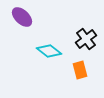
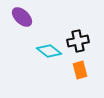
black cross: moved 8 px left, 2 px down; rotated 25 degrees clockwise
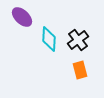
black cross: moved 1 px up; rotated 25 degrees counterclockwise
cyan diamond: moved 12 px up; rotated 55 degrees clockwise
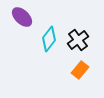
cyan diamond: rotated 35 degrees clockwise
orange rectangle: rotated 54 degrees clockwise
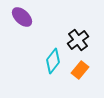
cyan diamond: moved 4 px right, 22 px down
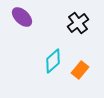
black cross: moved 17 px up
cyan diamond: rotated 10 degrees clockwise
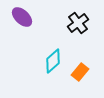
orange rectangle: moved 2 px down
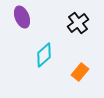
purple ellipse: rotated 25 degrees clockwise
cyan diamond: moved 9 px left, 6 px up
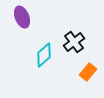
black cross: moved 4 px left, 19 px down
orange rectangle: moved 8 px right
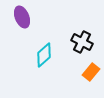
black cross: moved 8 px right; rotated 25 degrees counterclockwise
orange rectangle: moved 3 px right
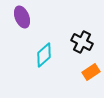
orange rectangle: rotated 18 degrees clockwise
